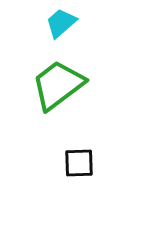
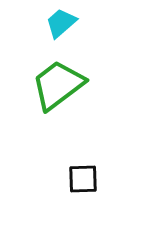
black square: moved 4 px right, 16 px down
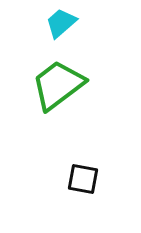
black square: rotated 12 degrees clockwise
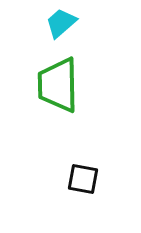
green trapezoid: rotated 54 degrees counterclockwise
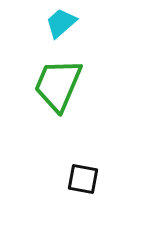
green trapezoid: rotated 24 degrees clockwise
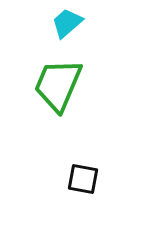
cyan trapezoid: moved 6 px right
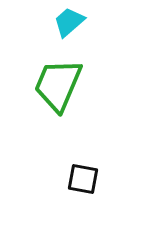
cyan trapezoid: moved 2 px right, 1 px up
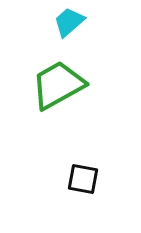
green trapezoid: rotated 38 degrees clockwise
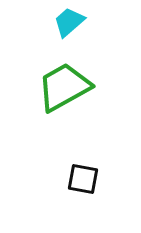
green trapezoid: moved 6 px right, 2 px down
